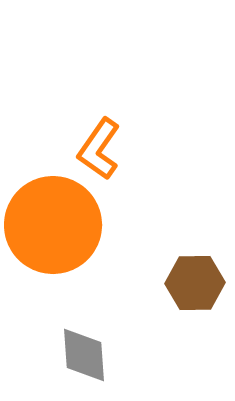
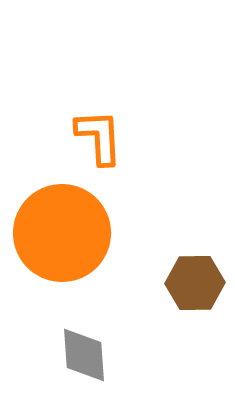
orange L-shape: moved 12 px up; rotated 142 degrees clockwise
orange circle: moved 9 px right, 8 px down
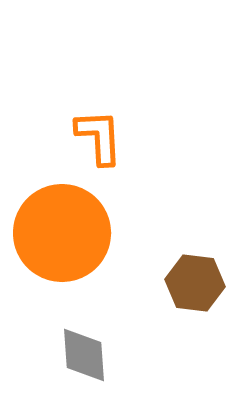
brown hexagon: rotated 8 degrees clockwise
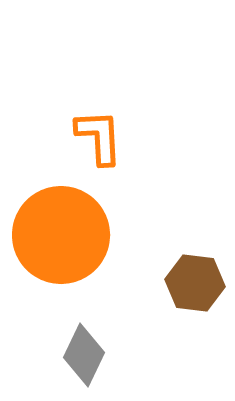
orange circle: moved 1 px left, 2 px down
gray diamond: rotated 30 degrees clockwise
